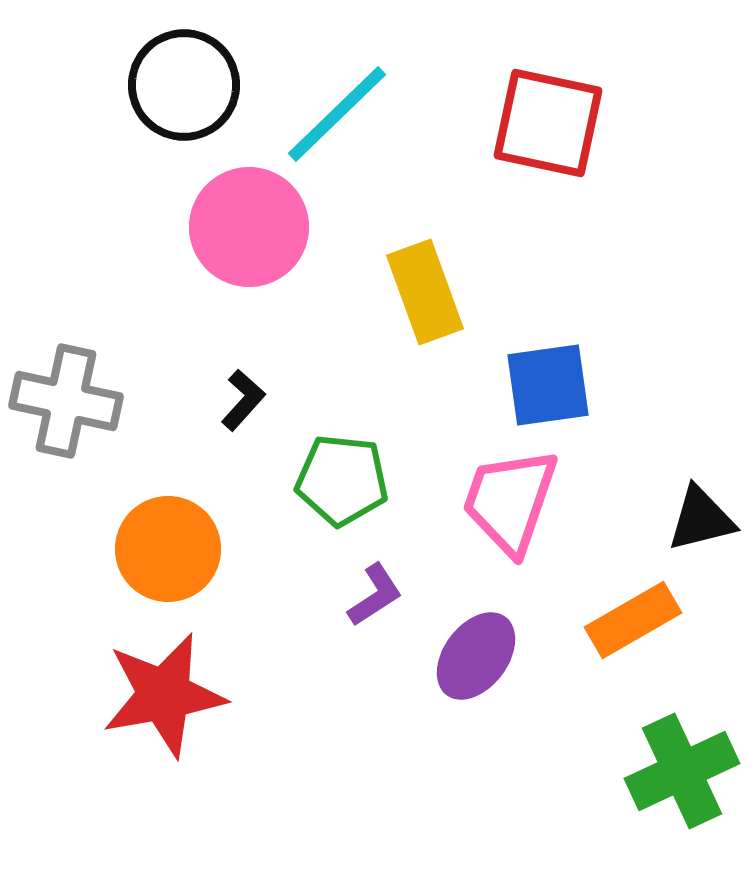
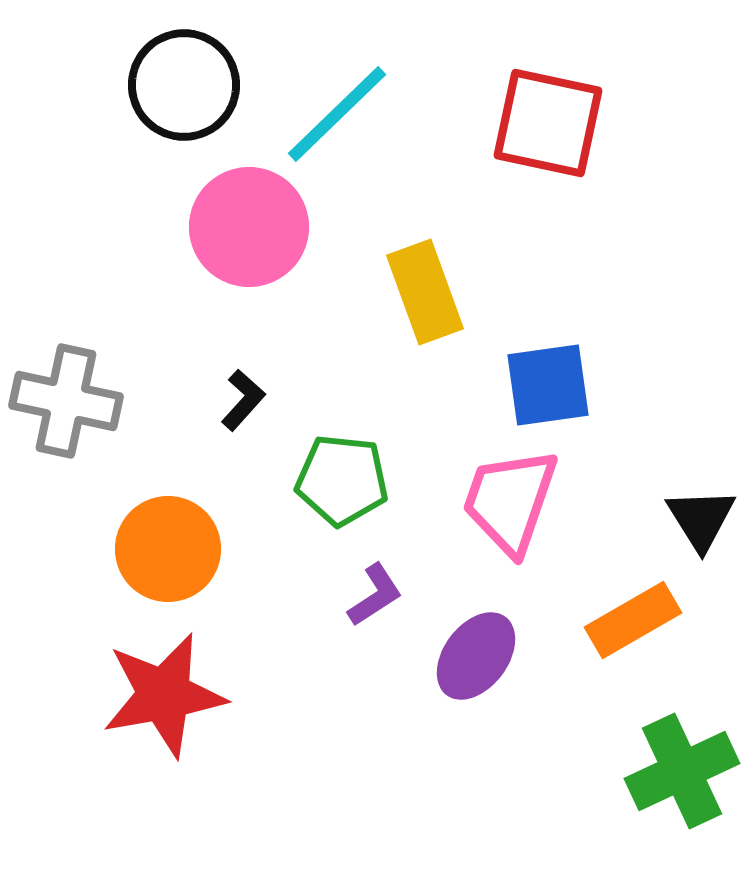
black triangle: rotated 48 degrees counterclockwise
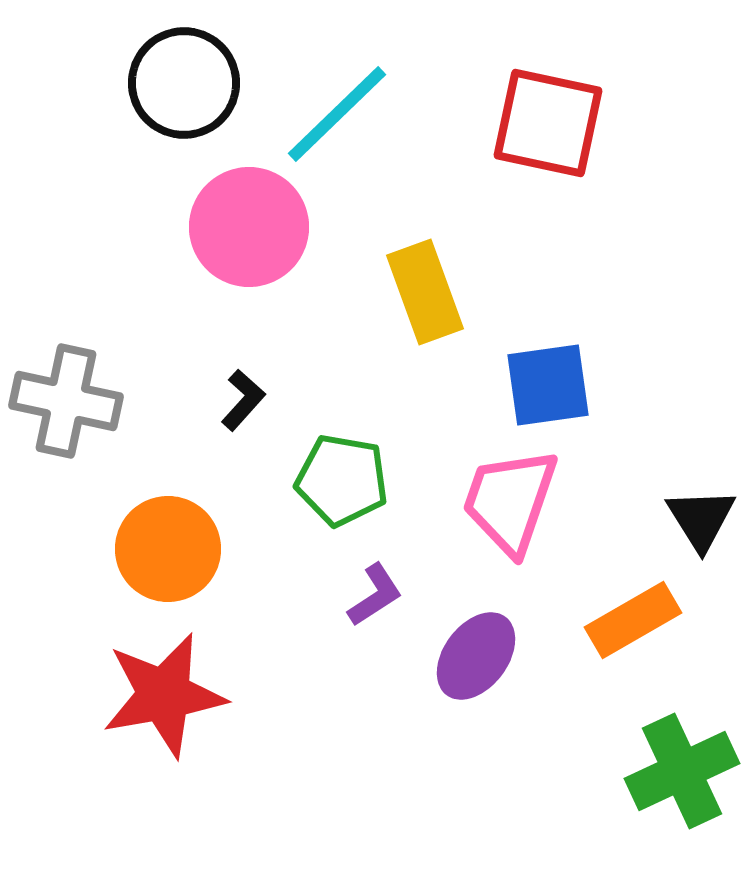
black circle: moved 2 px up
green pentagon: rotated 4 degrees clockwise
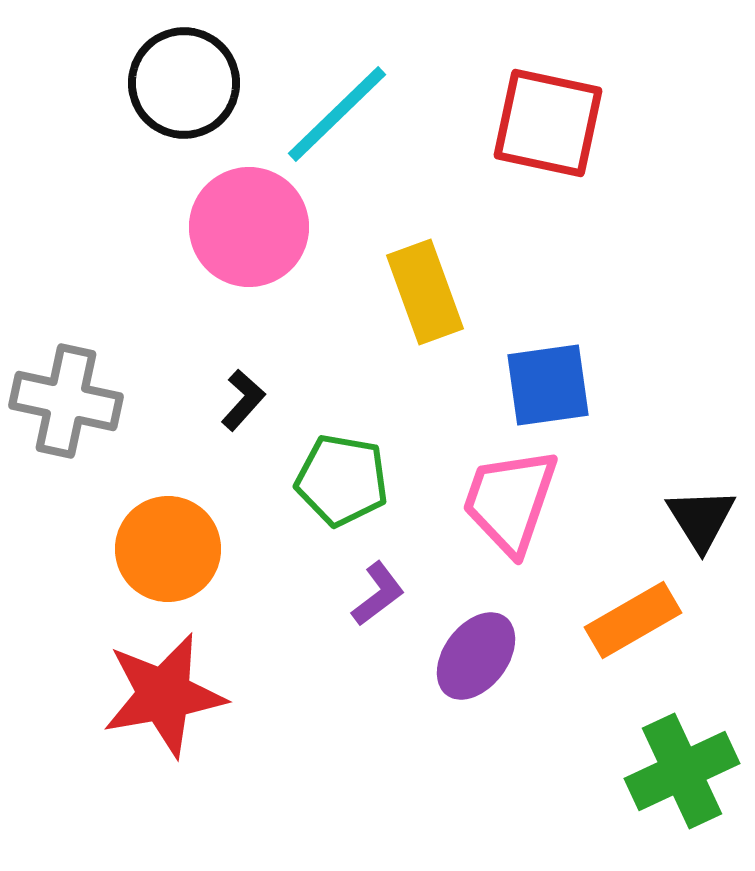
purple L-shape: moved 3 px right, 1 px up; rotated 4 degrees counterclockwise
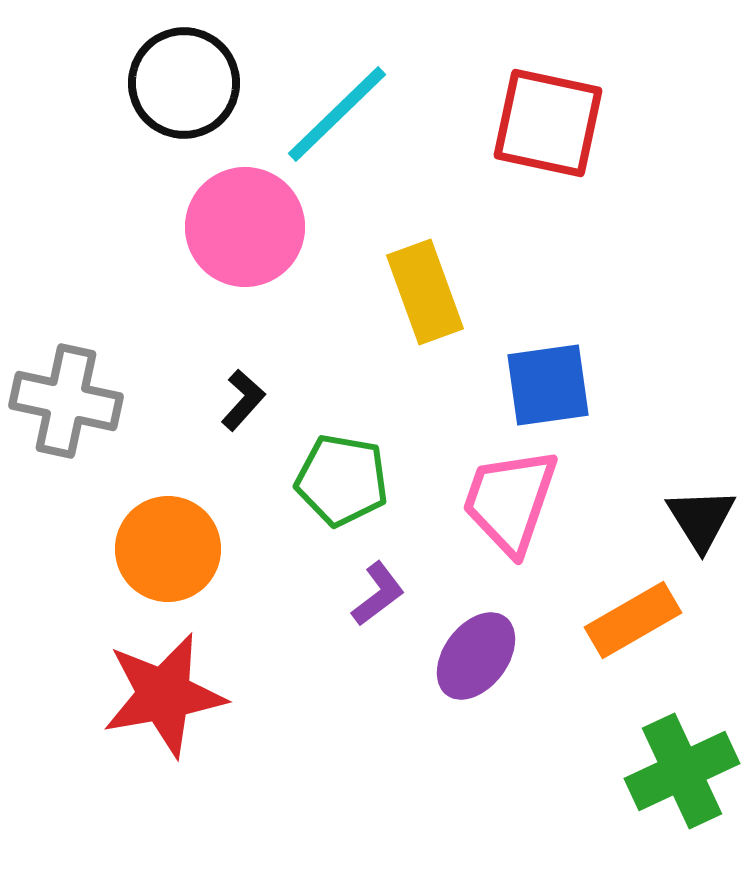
pink circle: moved 4 px left
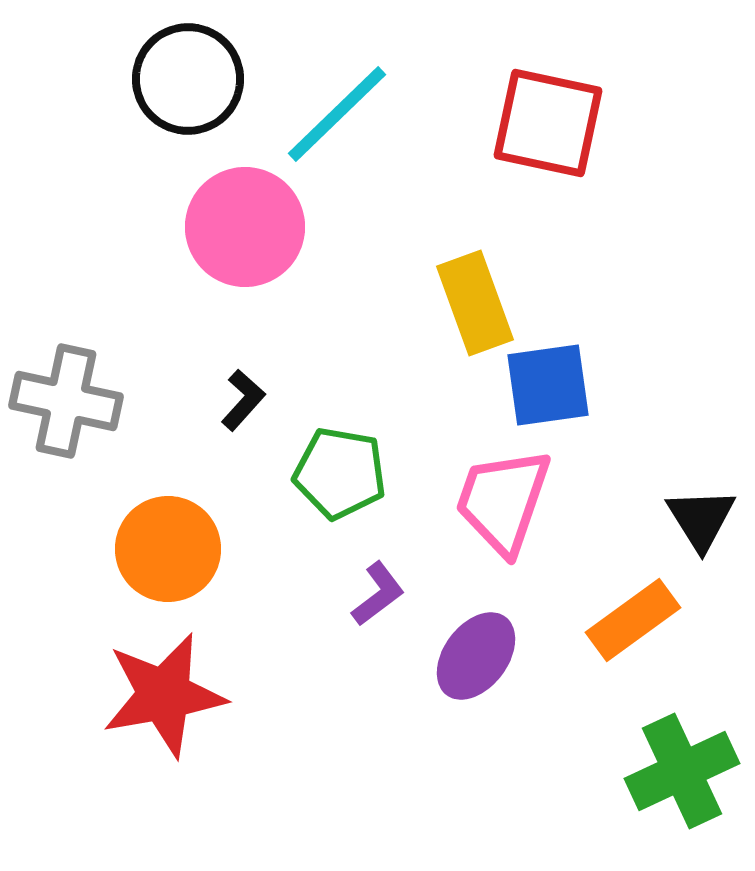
black circle: moved 4 px right, 4 px up
yellow rectangle: moved 50 px right, 11 px down
green pentagon: moved 2 px left, 7 px up
pink trapezoid: moved 7 px left
orange rectangle: rotated 6 degrees counterclockwise
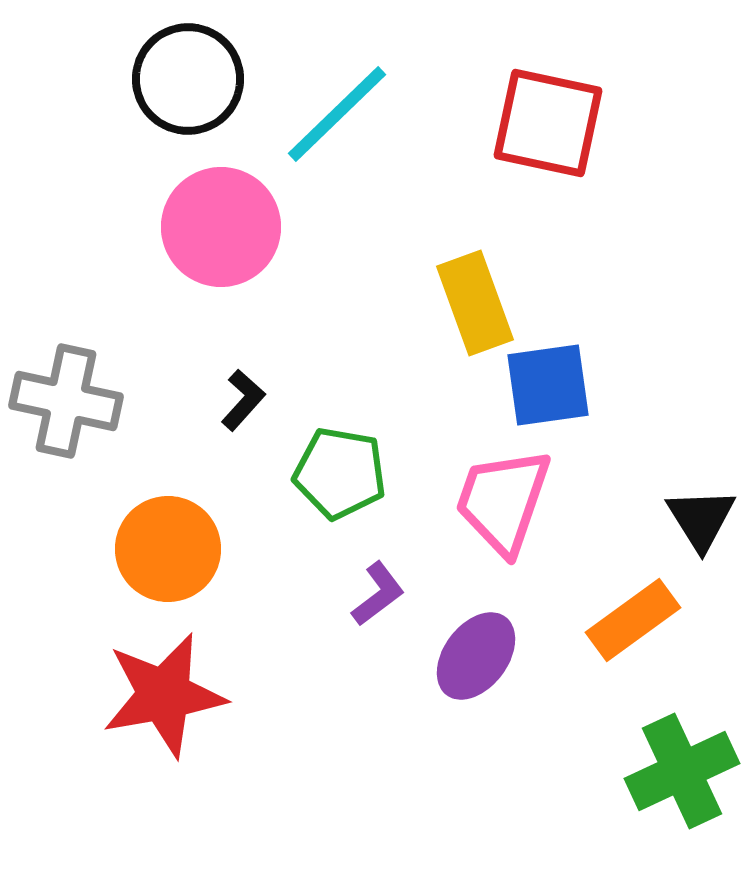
pink circle: moved 24 px left
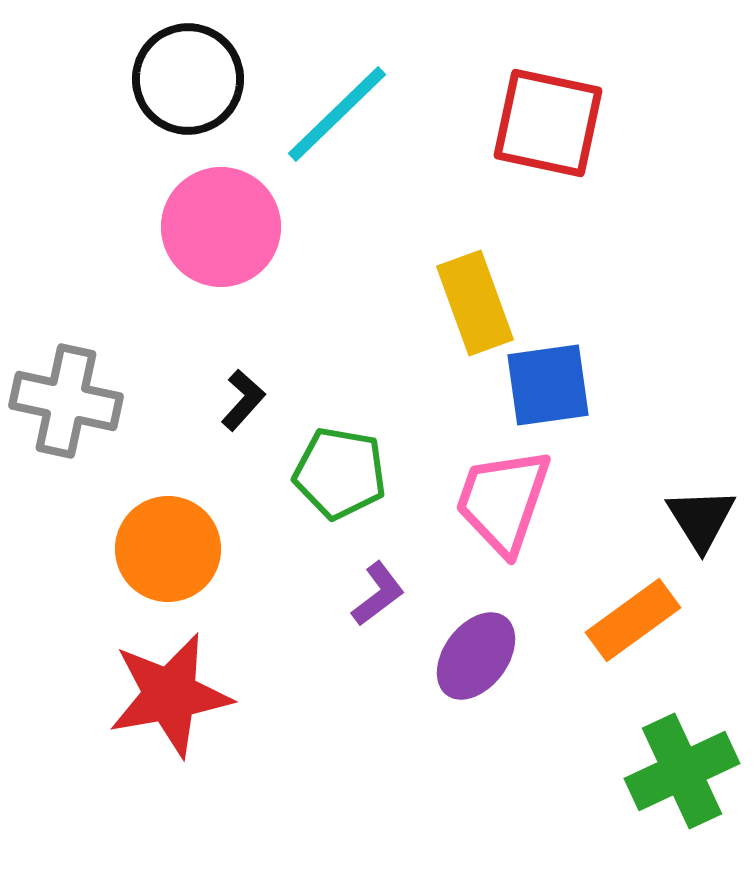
red star: moved 6 px right
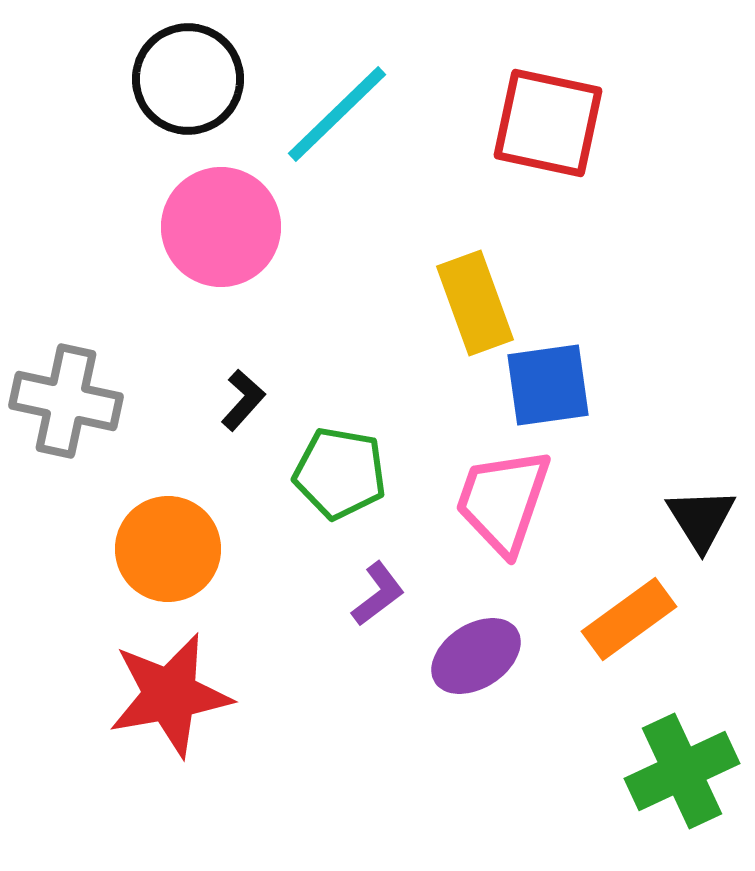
orange rectangle: moved 4 px left, 1 px up
purple ellipse: rotated 20 degrees clockwise
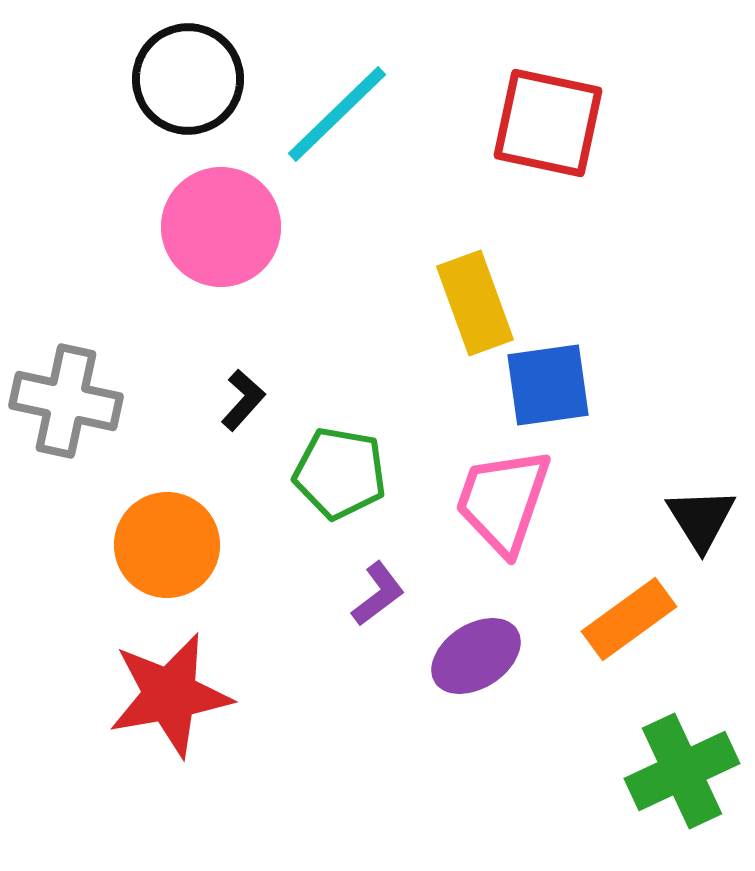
orange circle: moved 1 px left, 4 px up
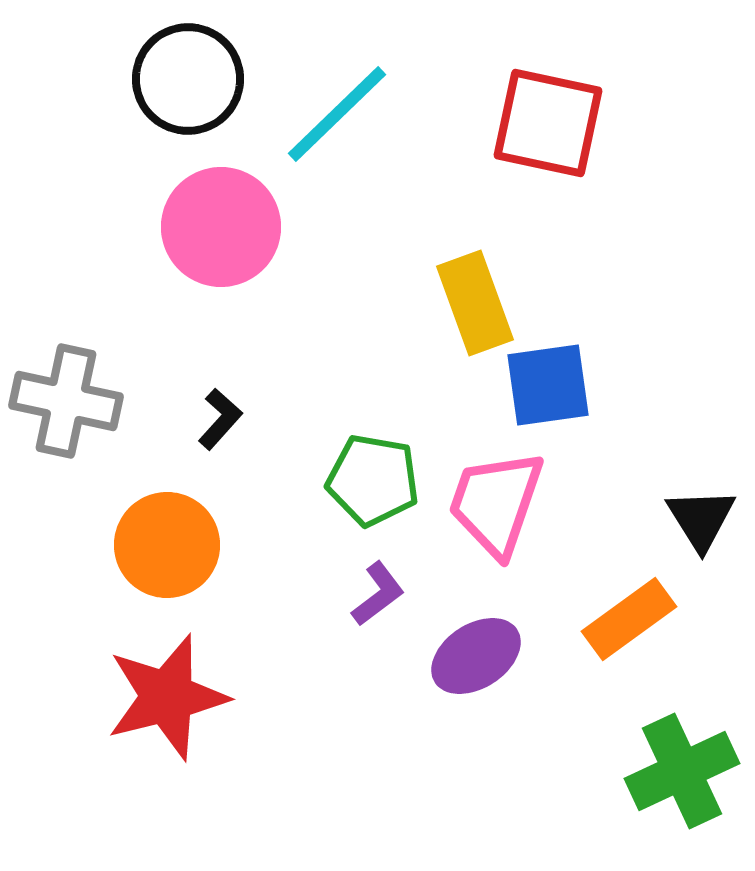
black L-shape: moved 23 px left, 19 px down
green pentagon: moved 33 px right, 7 px down
pink trapezoid: moved 7 px left, 2 px down
red star: moved 3 px left, 2 px down; rotated 4 degrees counterclockwise
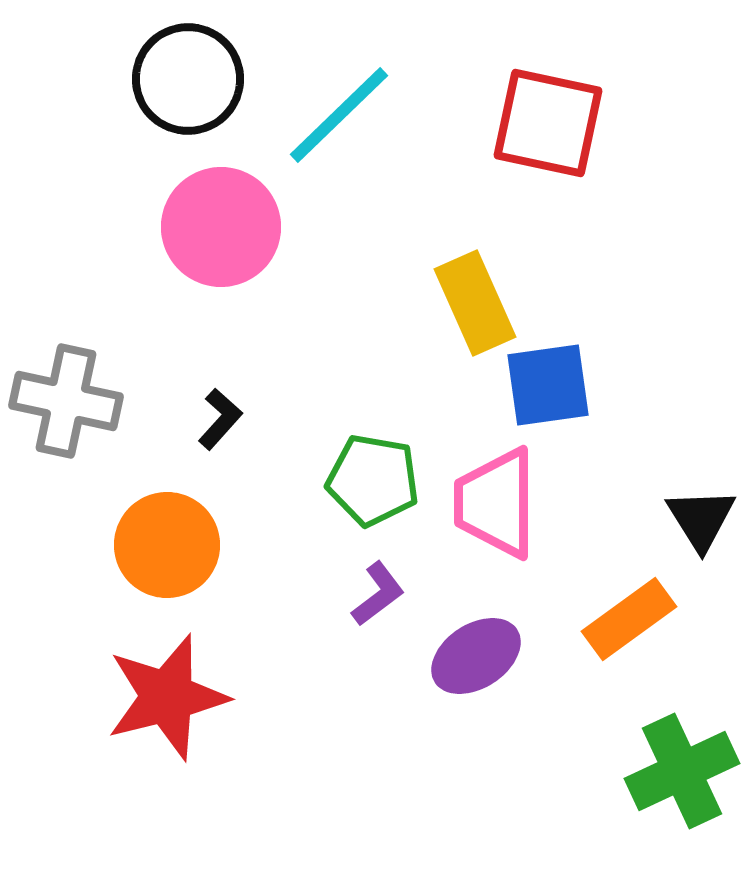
cyan line: moved 2 px right, 1 px down
yellow rectangle: rotated 4 degrees counterclockwise
pink trapezoid: rotated 19 degrees counterclockwise
